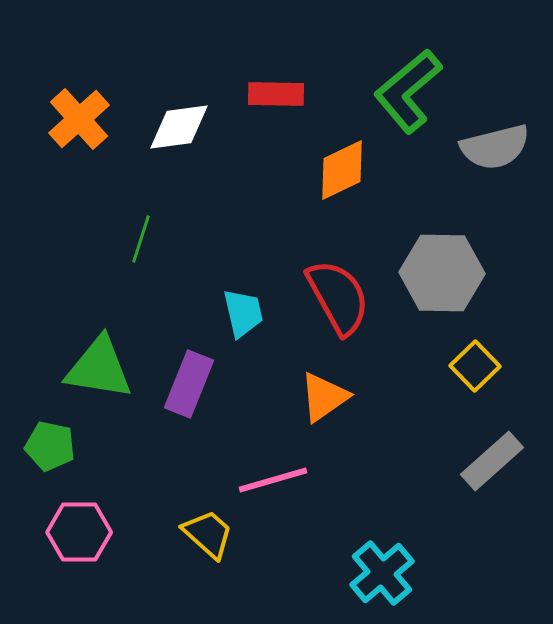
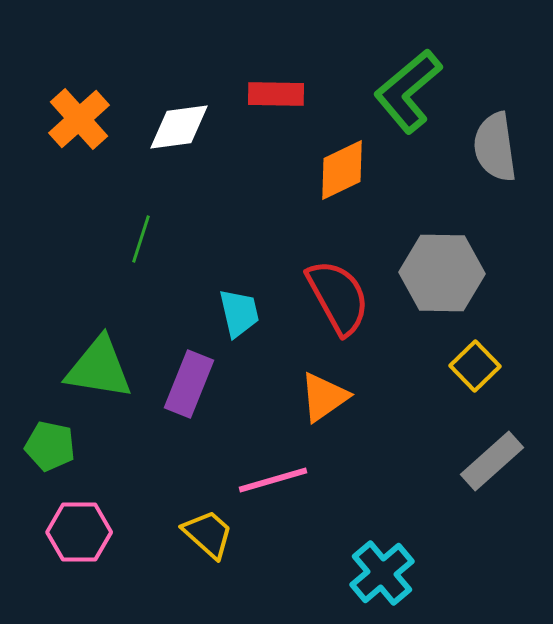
gray semicircle: rotated 96 degrees clockwise
cyan trapezoid: moved 4 px left
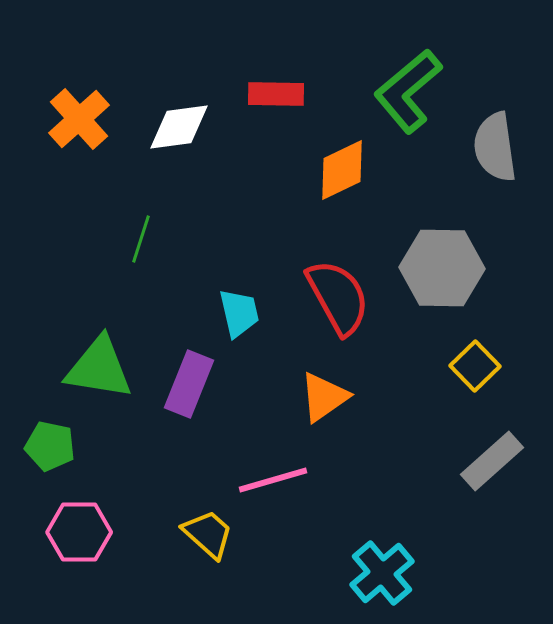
gray hexagon: moved 5 px up
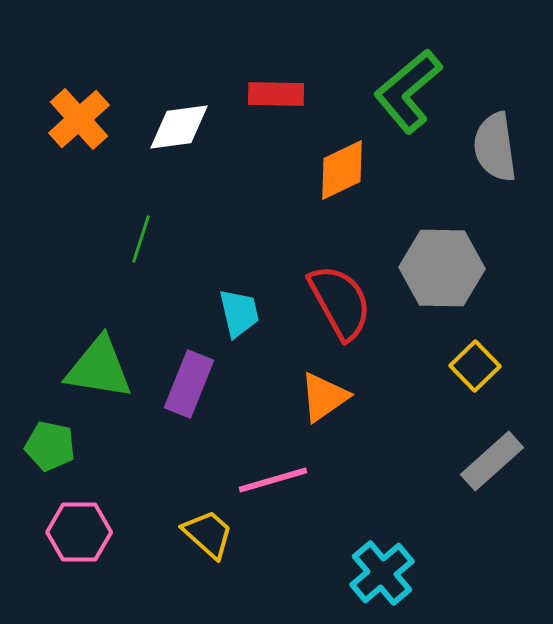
red semicircle: moved 2 px right, 5 px down
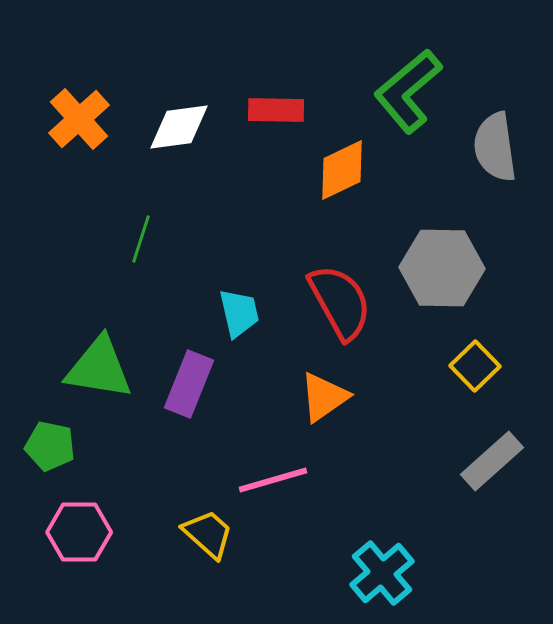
red rectangle: moved 16 px down
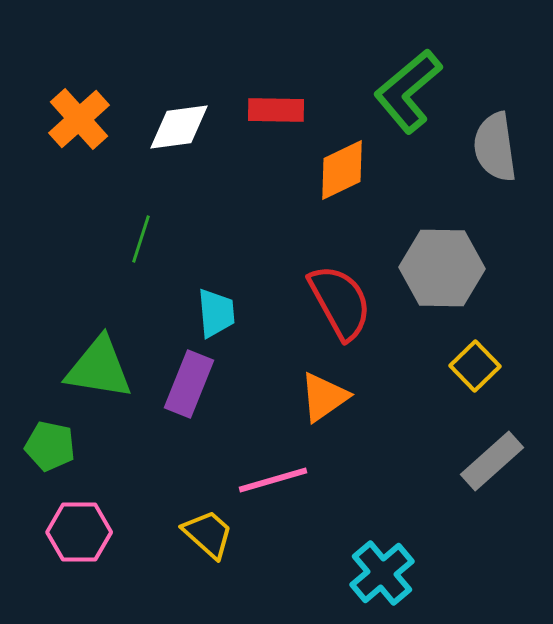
cyan trapezoid: moved 23 px left; rotated 8 degrees clockwise
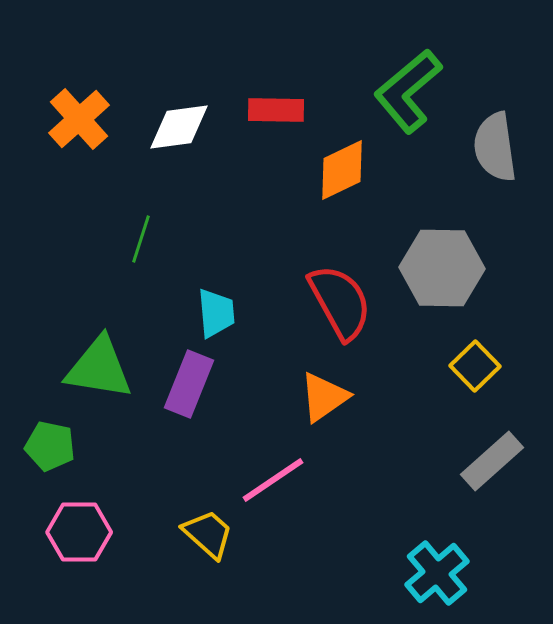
pink line: rotated 18 degrees counterclockwise
cyan cross: moved 55 px right
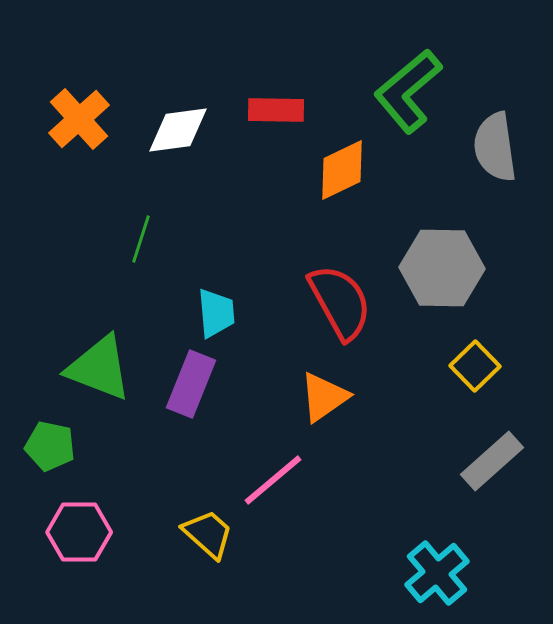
white diamond: moved 1 px left, 3 px down
green triangle: rotated 12 degrees clockwise
purple rectangle: moved 2 px right
pink line: rotated 6 degrees counterclockwise
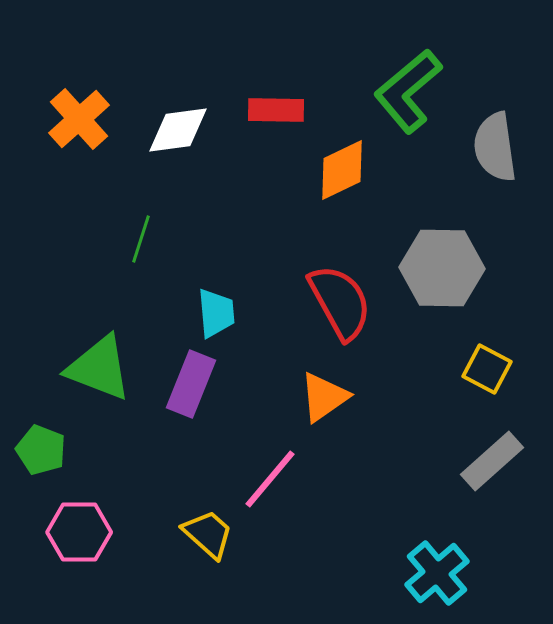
yellow square: moved 12 px right, 3 px down; rotated 18 degrees counterclockwise
green pentagon: moved 9 px left, 4 px down; rotated 9 degrees clockwise
pink line: moved 3 px left, 1 px up; rotated 10 degrees counterclockwise
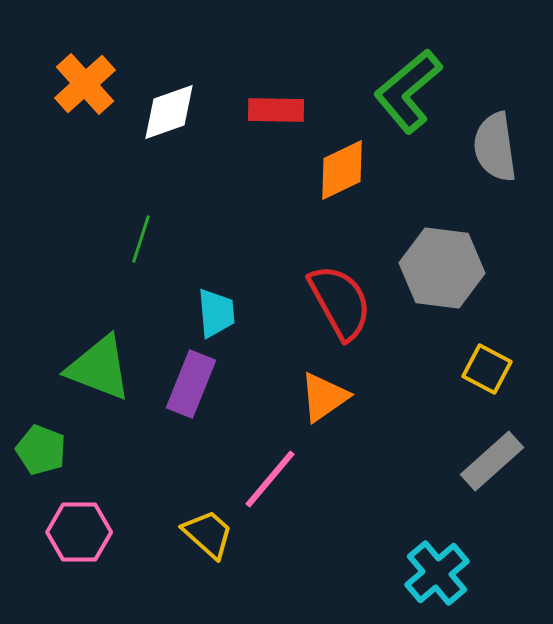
orange cross: moved 6 px right, 35 px up
white diamond: moved 9 px left, 18 px up; rotated 12 degrees counterclockwise
gray hexagon: rotated 6 degrees clockwise
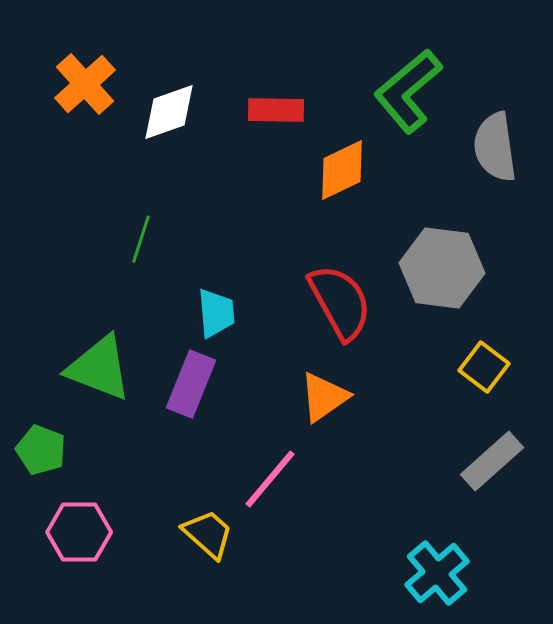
yellow square: moved 3 px left, 2 px up; rotated 9 degrees clockwise
